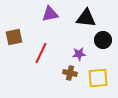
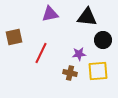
black triangle: moved 1 px right, 1 px up
yellow square: moved 7 px up
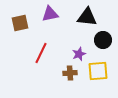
brown square: moved 6 px right, 14 px up
purple star: rotated 16 degrees counterclockwise
brown cross: rotated 16 degrees counterclockwise
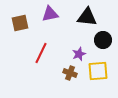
brown cross: rotated 24 degrees clockwise
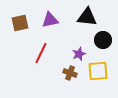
purple triangle: moved 6 px down
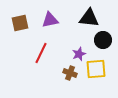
black triangle: moved 2 px right, 1 px down
yellow square: moved 2 px left, 2 px up
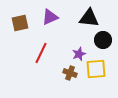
purple triangle: moved 3 px up; rotated 12 degrees counterclockwise
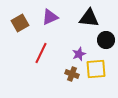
brown square: rotated 18 degrees counterclockwise
black circle: moved 3 px right
brown cross: moved 2 px right, 1 px down
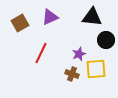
black triangle: moved 3 px right, 1 px up
